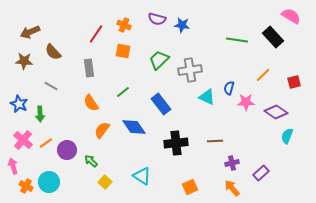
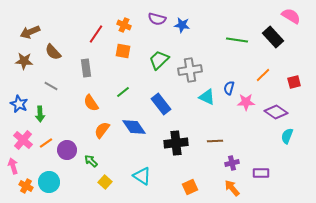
gray rectangle at (89, 68): moved 3 px left
purple rectangle at (261, 173): rotated 42 degrees clockwise
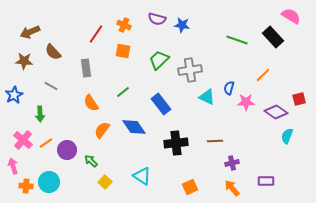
green line at (237, 40): rotated 10 degrees clockwise
red square at (294, 82): moved 5 px right, 17 px down
blue star at (19, 104): moved 5 px left, 9 px up; rotated 18 degrees clockwise
purple rectangle at (261, 173): moved 5 px right, 8 px down
orange cross at (26, 186): rotated 24 degrees counterclockwise
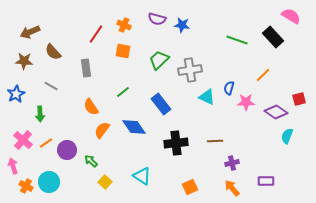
blue star at (14, 95): moved 2 px right, 1 px up
orange semicircle at (91, 103): moved 4 px down
orange cross at (26, 186): rotated 24 degrees clockwise
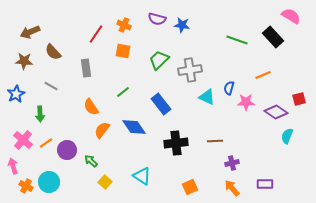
orange line at (263, 75): rotated 21 degrees clockwise
purple rectangle at (266, 181): moved 1 px left, 3 px down
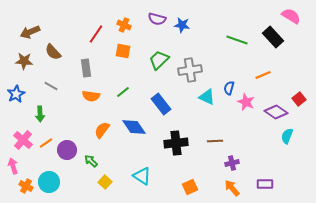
red square at (299, 99): rotated 24 degrees counterclockwise
pink star at (246, 102): rotated 24 degrees clockwise
orange semicircle at (91, 107): moved 11 px up; rotated 48 degrees counterclockwise
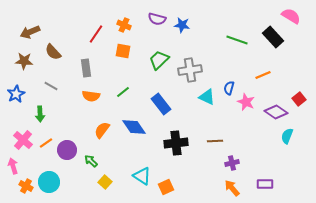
orange square at (190, 187): moved 24 px left
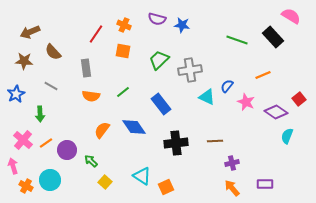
blue semicircle at (229, 88): moved 2 px left, 2 px up; rotated 24 degrees clockwise
cyan circle at (49, 182): moved 1 px right, 2 px up
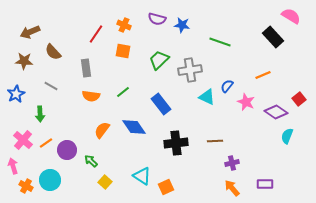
green line at (237, 40): moved 17 px left, 2 px down
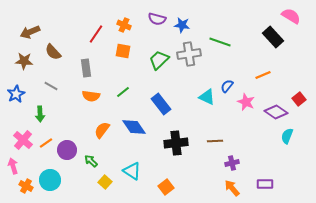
gray cross at (190, 70): moved 1 px left, 16 px up
cyan triangle at (142, 176): moved 10 px left, 5 px up
orange square at (166, 187): rotated 14 degrees counterclockwise
